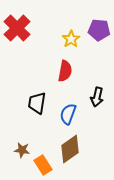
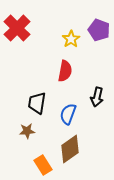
purple pentagon: rotated 15 degrees clockwise
brown star: moved 5 px right, 19 px up; rotated 14 degrees counterclockwise
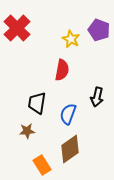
yellow star: rotated 12 degrees counterclockwise
red semicircle: moved 3 px left, 1 px up
orange rectangle: moved 1 px left
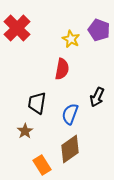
red semicircle: moved 1 px up
black arrow: rotated 12 degrees clockwise
blue semicircle: moved 2 px right
brown star: moved 2 px left; rotated 28 degrees counterclockwise
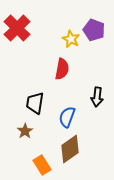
purple pentagon: moved 5 px left
black arrow: rotated 18 degrees counterclockwise
black trapezoid: moved 2 px left
blue semicircle: moved 3 px left, 3 px down
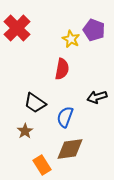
black arrow: rotated 66 degrees clockwise
black trapezoid: rotated 65 degrees counterclockwise
blue semicircle: moved 2 px left
brown diamond: rotated 28 degrees clockwise
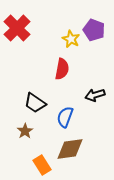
black arrow: moved 2 px left, 2 px up
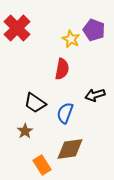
blue semicircle: moved 4 px up
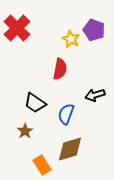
red semicircle: moved 2 px left
blue semicircle: moved 1 px right, 1 px down
brown diamond: rotated 8 degrees counterclockwise
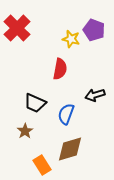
yellow star: rotated 12 degrees counterclockwise
black trapezoid: rotated 10 degrees counterclockwise
